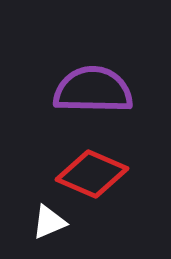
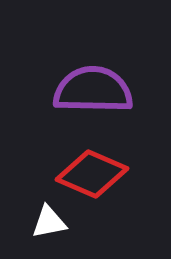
white triangle: rotated 12 degrees clockwise
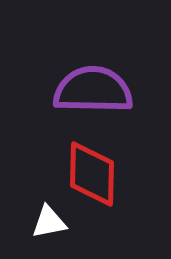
red diamond: rotated 68 degrees clockwise
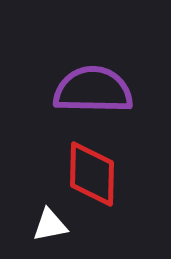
white triangle: moved 1 px right, 3 px down
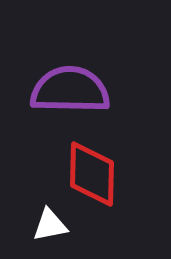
purple semicircle: moved 23 px left
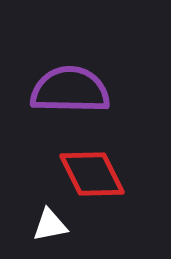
red diamond: rotated 28 degrees counterclockwise
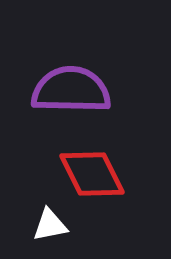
purple semicircle: moved 1 px right
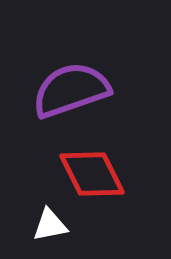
purple semicircle: rotated 20 degrees counterclockwise
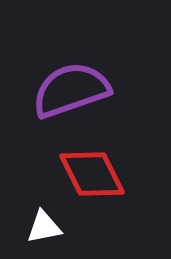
white triangle: moved 6 px left, 2 px down
